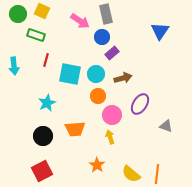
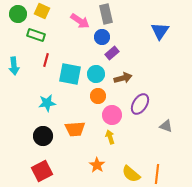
cyan star: rotated 18 degrees clockwise
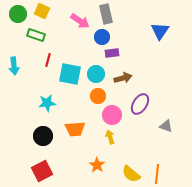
purple rectangle: rotated 32 degrees clockwise
red line: moved 2 px right
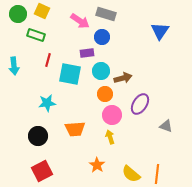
gray rectangle: rotated 60 degrees counterclockwise
purple rectangle: moved 25 px left
cyan circle: moved 5 px right, 3 px up
orange circle: moved 7 px right, 2 px up
black circle: moved 5 px left
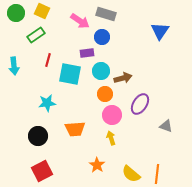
green circle: moved 2 px left, 1 px up
green rectangle: rotated 54 degrees counterclockwise
yellow arrow: moved 1 px right, 1 px down
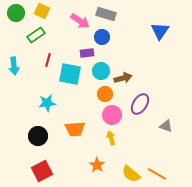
orange line: rotated 66 degrees counterclockwise
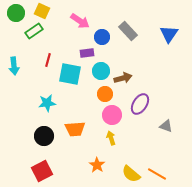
gray rectangle: moved 22 px right, 17 px down; rotated 30 degrees clockwise
blue triangle: moved 9 px right, 3 px down
green rectangle: moved 2 px left, 4 px up
black circle: moved 6 px right
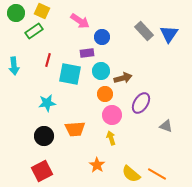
gray rectangle: moved 16 px right
purple ellipse: moved 1 px right, 1 px up
